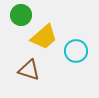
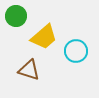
green circle: moved 5 px left, 1 px down
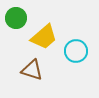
green circle: moved 2 px down
brown triangle: moved 3 px right
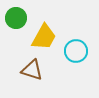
yellow trapezoid: rotated 20 degrees counterclockwise
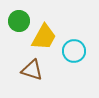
green circle: moved 3 px right, 3 px down
cyan circle: moved 2 px left
